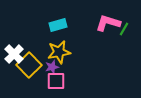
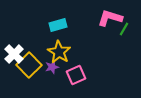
pink L-shape: moved 2 px right, 5 px up
yellow star: rotated 30 degrees counterclockwise
pink square: moved 20 px right, 6 px up; rotated 24 degrees counterclockwise
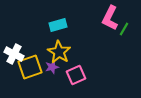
pink L-shape: rotated 80 degrees counterclockwise
white cross: rotated 18 degrees counterclockwise
yellow square: moved 1 px right, 2 px down; rotated 25 degrees clockwise
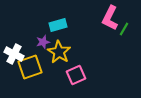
purple star: moved 9 px left, 25 px up
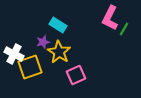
cyan rectangle: rotated 48 degrees clockwise
